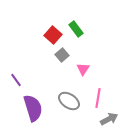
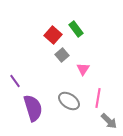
purple line: moved 1 px left, 1 px down
gray arrow: moved 2 px down; rotated 72 degrees clockwise
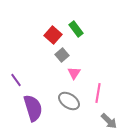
pink triangle: moved 9 px left, 4 px down
purple line: moved 1 px right, 1 px up
pink line: moved 5 px up
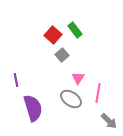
green rectangle: moved 1 px left, 1 px down
pink triangle: moved 4 px right, 5 px down
purple line: rotated 24 degrees clockwise
gray ellipse: moved 2 px right, 2 px up
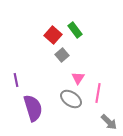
gray arrow: moved 1 px down
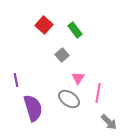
red square: moved 9 px left, 10 px up
gray ellipse: moved 2 px left
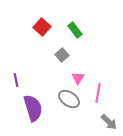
red square: moved 2 px left, 2 px down
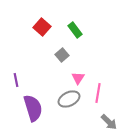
gray ellipse: rotated 60 degrees counterclockwise
